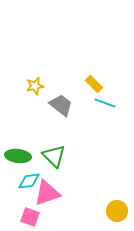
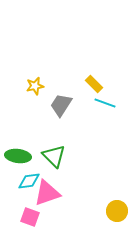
gray trapezoid: rotated 95 degrees counterclockwise
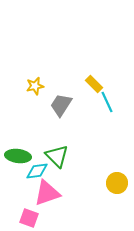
cyan line: moved 2 px right, 1 px up; rotated 45 degrees clockwise
green triangle: moved 3 px right
cyan diamond: moved 8 px right, 10 px up
yellow circle: moved 28 px up
pink square: moved 1 px left, 1 px down
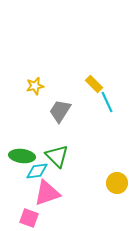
gray trapezoid: moved 1 px left, 6 px down
green ellipse: moved 4 px right
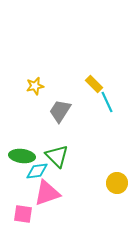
pink square: moved 6 px left, 4 px up; rotated 12 degrees counterclockwise
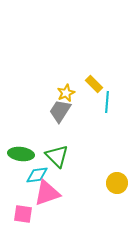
yellow star: moved 31 px right, 7 px down; rotated 12 degrees counterclockwise
cyan line: rotated 30 degrees clockwise
green ellipse: moved 1 px left, 2 px up
cyan diamond: moved 4 px down
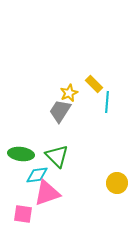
yellow star: moved 3 px right
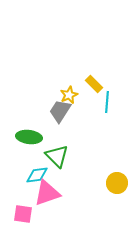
yellow star: moved 2 px down
green ellipse: moved 8 px right, 17 px up
